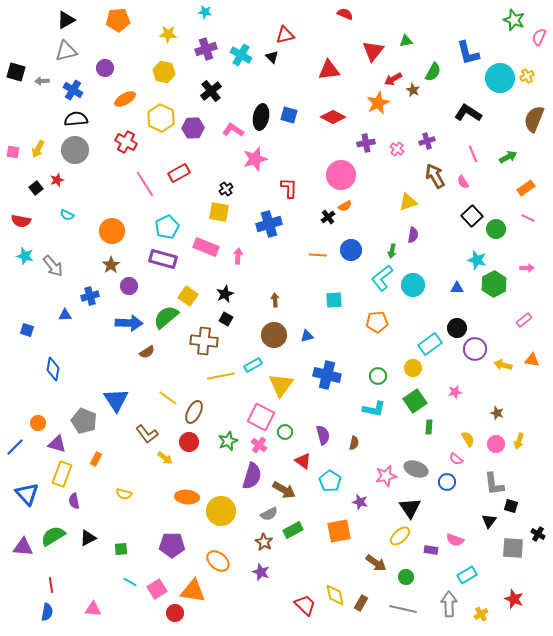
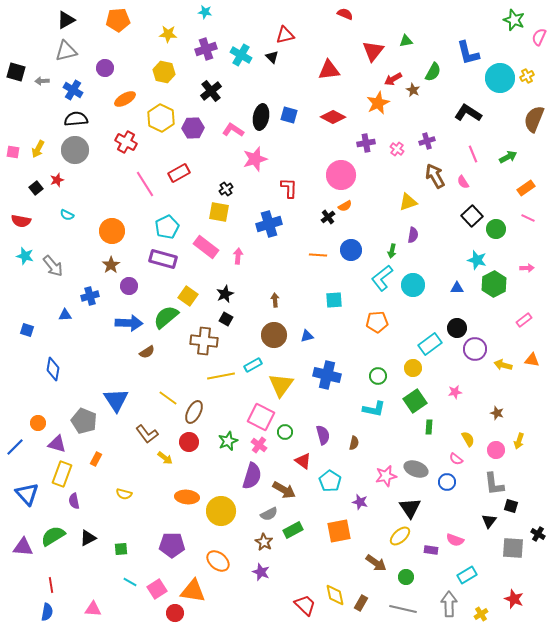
pink rectangle at (206, 247): rotated 15 degrees clockwise
pink circle at (496, 444): moved 6 px down
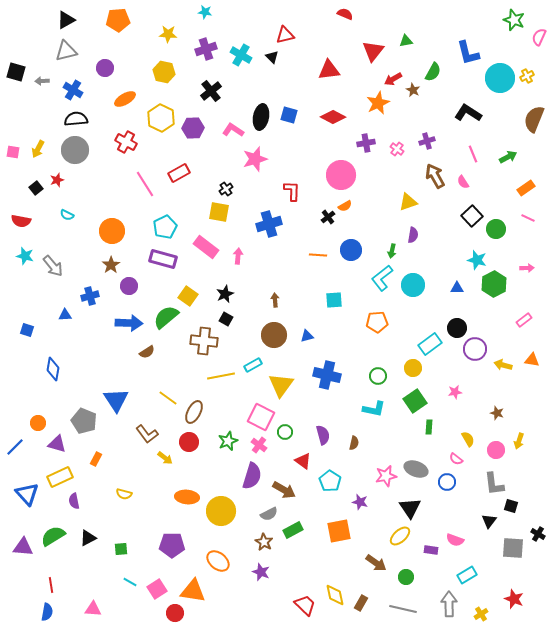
red L-shape at (289, 188): moved 3 px right, 3 px down
cyan pentagon at (167, 227): moved 2 px left
yellow rectangle at (62, 474): moved 2 px left, 3 px down; rotated 45 degrees clockwise
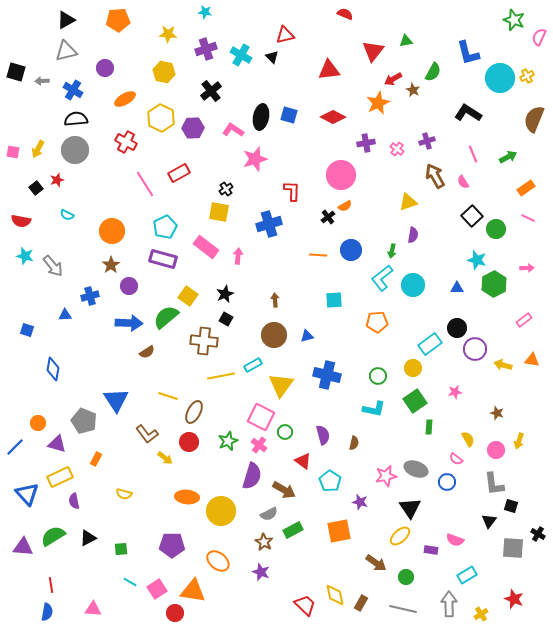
yellow line at (168, 398): moved 2 px up; rotated 18 degrees counterclockwise
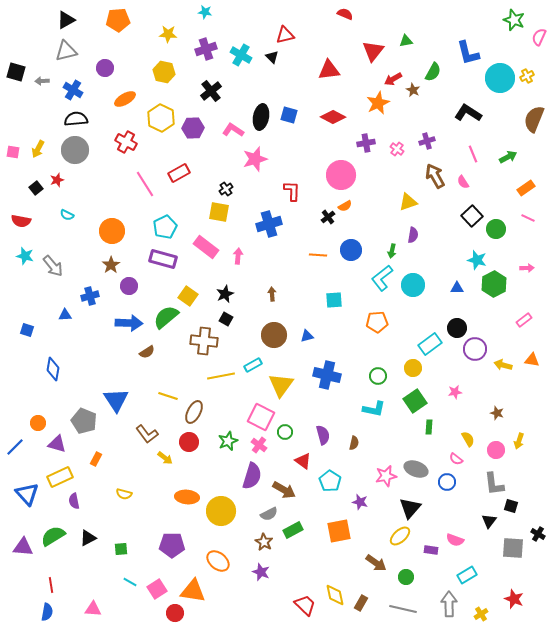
brown arrow at (275, 300): moved 3 px left, 6 px up
black triangle at (410, 508): rotated 15 degrees clockwise
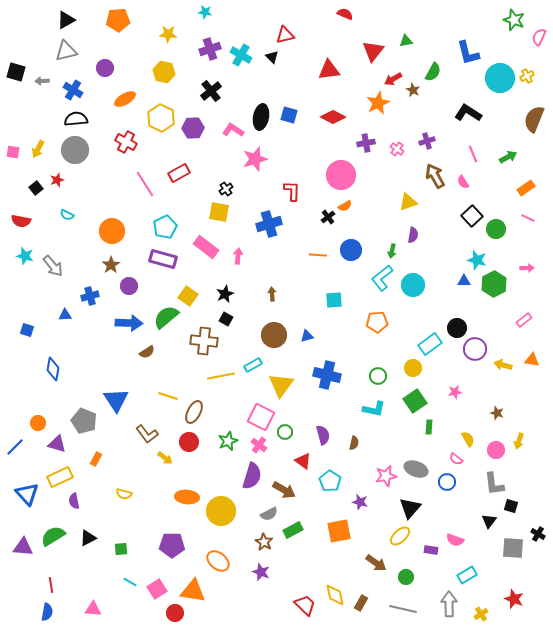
purple cross at (206, 49): moved 4 px right
blue triangle at (457, 288): moved 7 px right, 7 px up
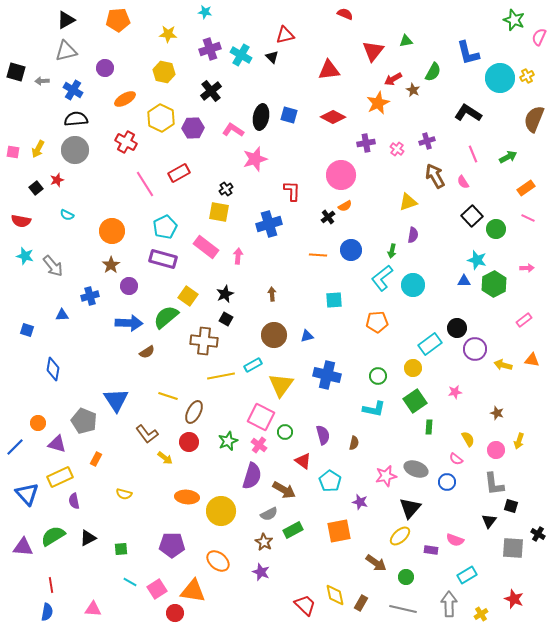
blue triangle at (65, 315): moved 3 px left
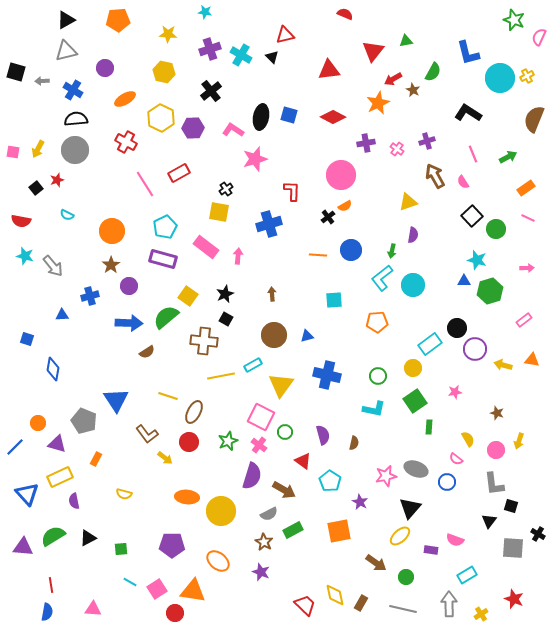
green hexagon at (494, 284): moved 4 px left, 7 px down; rotated 10 degrees clockwise
blue square at (27, 330): moved 9 px down
purple star at (360, 502): rotated 14 degrees clockwise
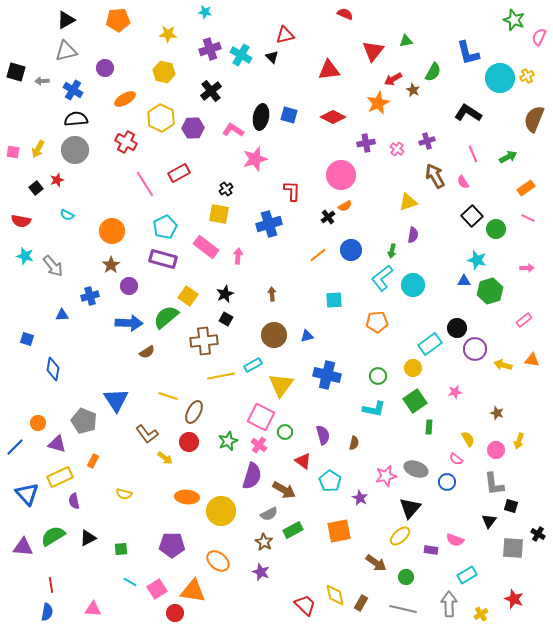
yellow square at (219, 212): moved 2 px down
orange line at (318, 255): rotated 42 degrees counterclockwise
brown cross at (204, 341): rotated 12 degrees counterclockwise
orange rectangle at (96, 459): moved 3 px left, 2 px down
purple star at (360, 502): moved 4 px up
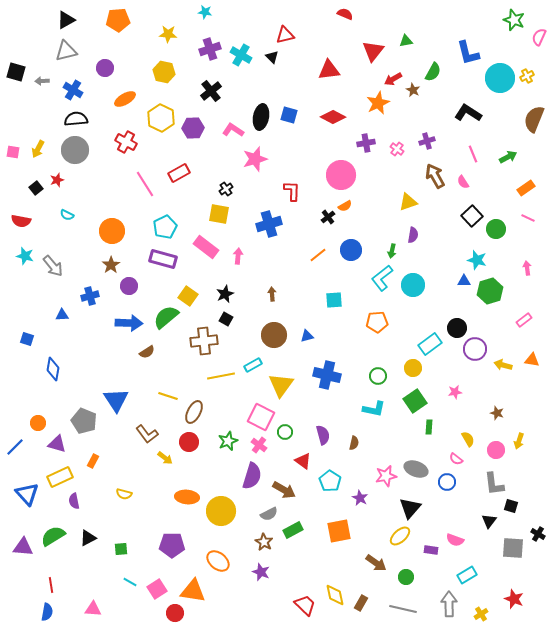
pink arrow at (527, 268): rotated 96 degrees counterclockwise
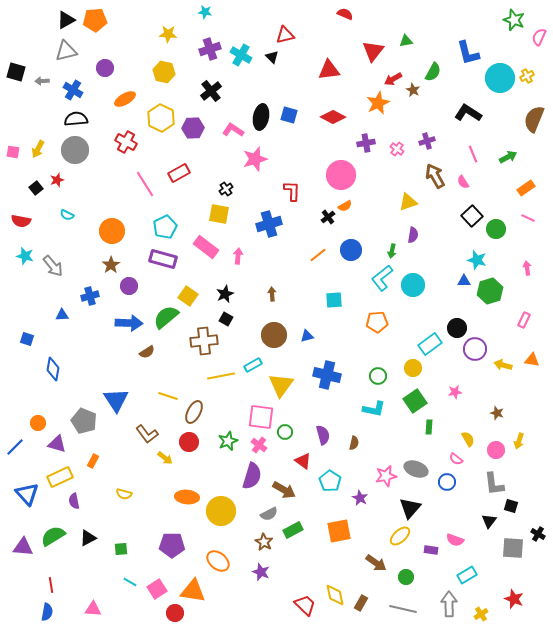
orange pentagon at (118, 20): moved 23 px left
pink rectangle at (524, 320): rotated 28 degrees counterclockwise
pink square at (261, 417): rotated 20 degrees counterclockwise
